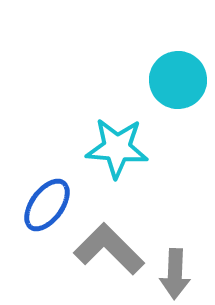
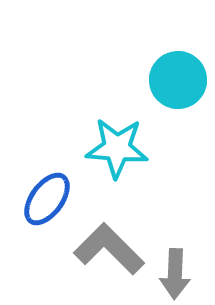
blue ellipse: moved 6 px up
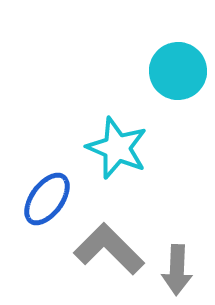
cyan circle: moved 9 px up
cyan star: rotated 18 degrees clockwise
gray arrow: moved 2 px right, 4 px up
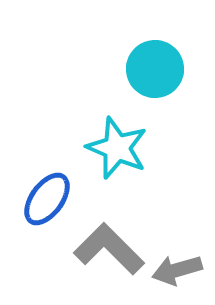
cyan circle: moved 23 px left, 2 px up
gray arrow: rotated 72 degrees clockwise
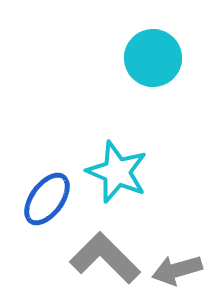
cyan circle: moved 2 px left, 11 px up
cyan star: moved 24 px down
gray L-shape: moved 4 px left, 9 px down
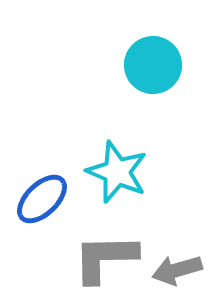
cyan circle: moved 7 px down
blue ellipse: moved 5 px left; rotated 10 degrees clockwise
gray L-shape: rotated 46 degrees counterclockwise
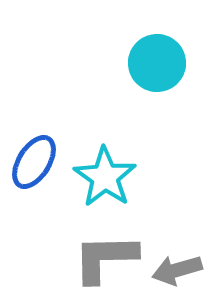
cyan circle: moved 4 px right, 2 px up
cyan star: moved 12 px left, 5 px down; rotated 12 degrees clockwise
blue ellipse: moved 8 px left, 37 px up; rotated 14 degrees counterclockwise
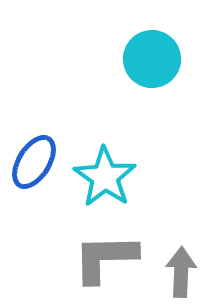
cyan circle: moved 5 px left, 4 px up
gray arrow: moved 4 px right, 2 px down; rotated 108 degrees clockwise
